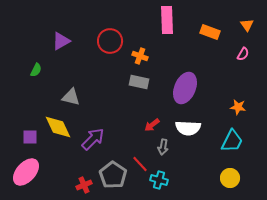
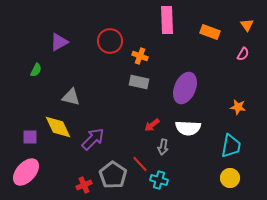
purple triangle: moved 2 px left, 1 px down
cyan trapezoid: moved 1 px left, 5 px down; rotated 15 degrees counterclockwise
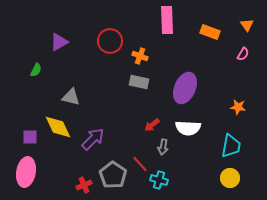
pink ellipse: rotated 32 degrees counterclockwise
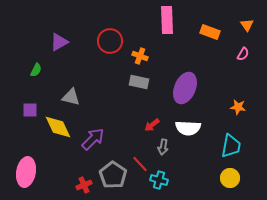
purple square: moved 27 px up
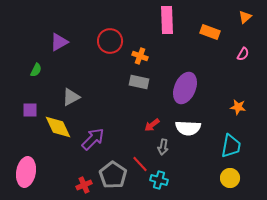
orange triangle: moved 2 px left, 8 px up; rotated 24 degrees clockwise
gray triangle: rotated 42 degrees counterclockwise
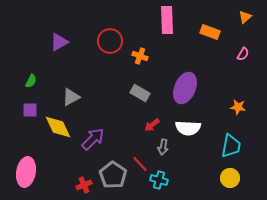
green semicircle: moved 5 px left, 11 px down
gray rectangle: moved 1 px right, 11 px down; rotated 18 degrees clockwise
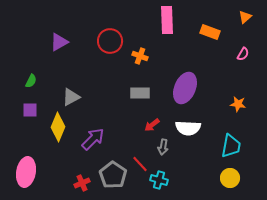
gray rectangle: rotated 30 degrees counterclockwise
orange star: moved 3 px up
yellow diamond: rotated 48 degrees clockwise
red cross: moved 2 px left, 2 px up
